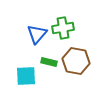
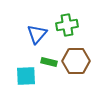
green cross: moved 4 px right, 3 px up
brown hexagon: rotated 12 degrees counterclockwise
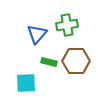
cyan square: moved 7 px down
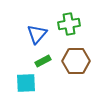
green cross: moved 2 px right, 1 px up
green rectangle: moved 6 px left, 1 px up; rotated 42 degrees counterclockwise
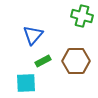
green cross: moved 13 px right, 8 px up; rotated 25 degrees clockwise
blue triangle: moved 4 px left, 1 px down
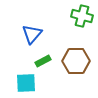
blue triangle: moved 1 px left, 1 px up
